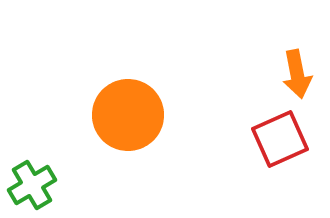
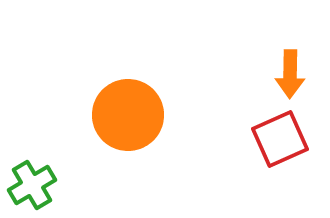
orange arrow: moved 7 px left; rotated 12 degrees clockwise
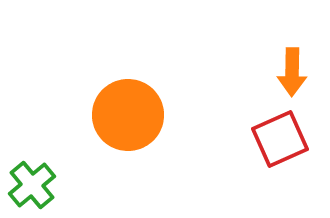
orange arrow: moved 2 px right, 2 px up
green cross: rotated 9 degrees counterclockwise
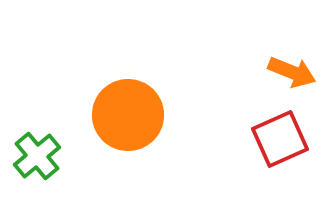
orange arrow: rotated 69 degrees counterclockwise
green cross: moved 5 px right, 29 px up
